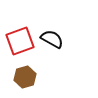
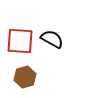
red square: rotated 24 degrees clockwise
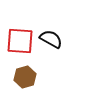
black semicircle: moved 1 px left
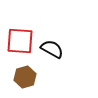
black semicircle: moved 1 px right, 10 px down
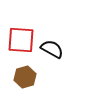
red square: moved 1 px right, 1 px up
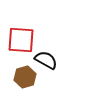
black semicircle: moved 6 px left, 11 px down
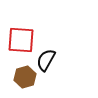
black semicircle: rotated 90 degrees counterclockwise
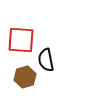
black semicircle: rotated 40 degrees counterclockwise
